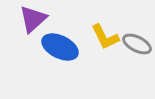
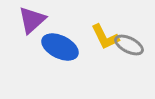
purple triangle: moved 1 px left, 1 px down
gray ellipse: moved 8 px left, 1 px down
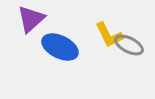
purple triangle: moved 1 px left, 1 px up
yellow L-shape: moved 4 px right, 2 px up
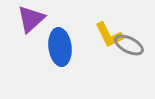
blue ellipse: rotated 57 degrees clockwise
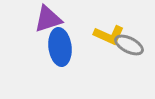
purple triangle: moved 17 px right; rotated 24 degrees clockwise
yellow L-shape: rotated 40 degrees counterclockwise
